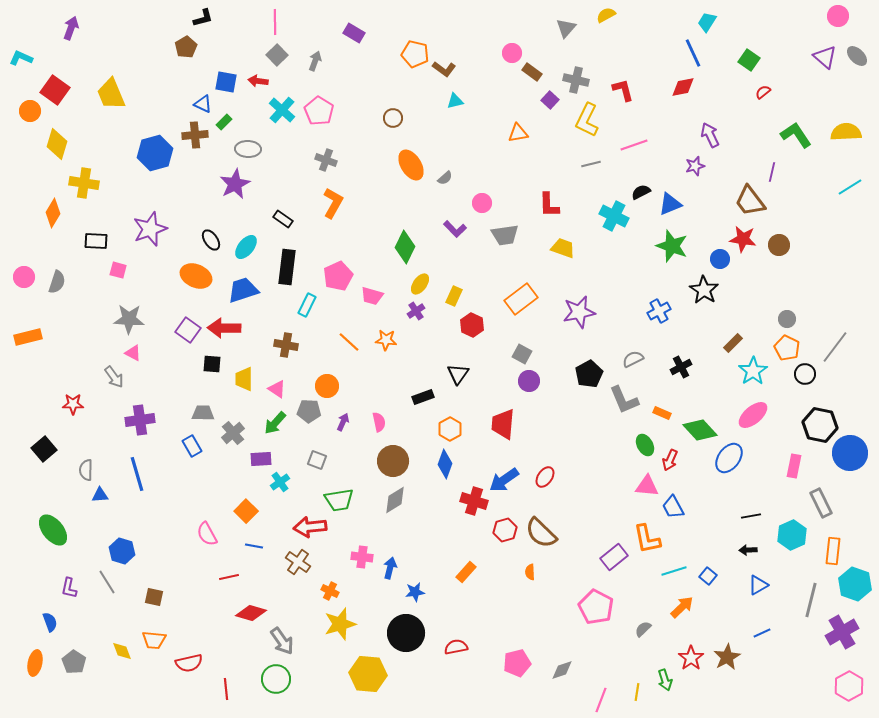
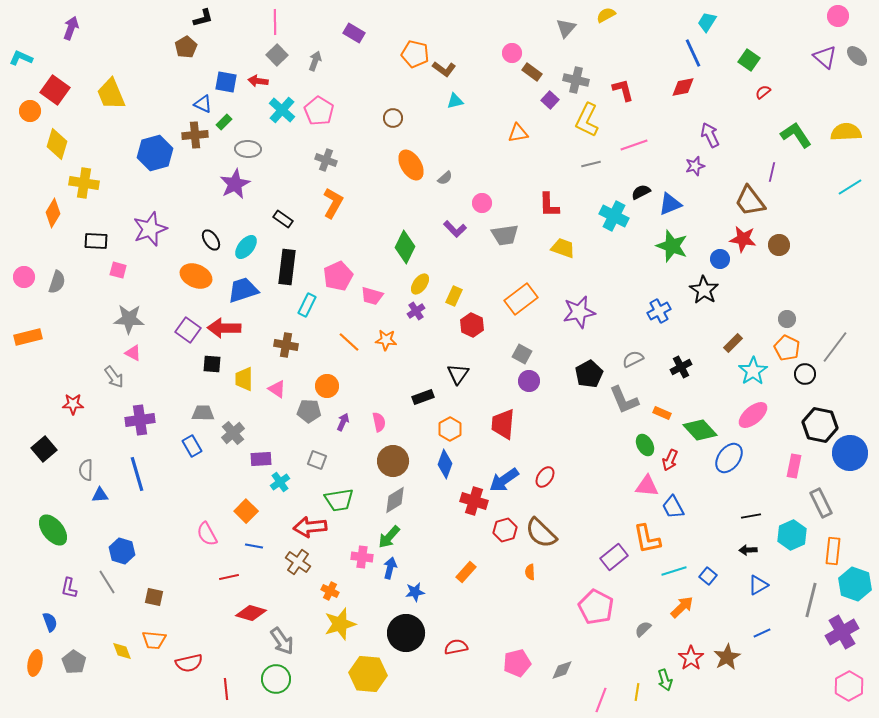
green arrow at (275, 423): moved 114 px right, 114 px down
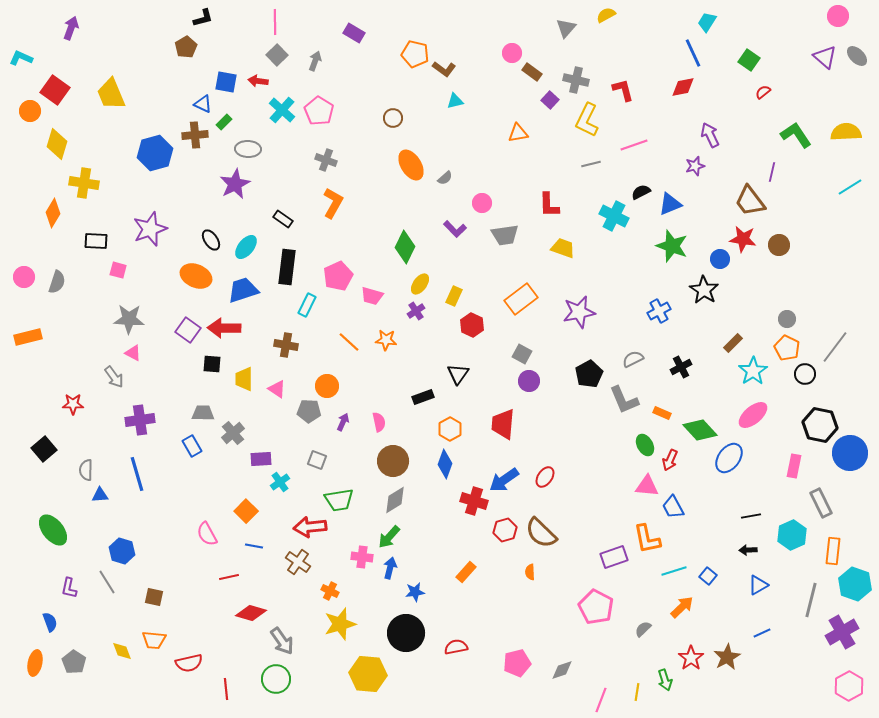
purple rectangle at (614, 557): rotated 20 degrees clockwise
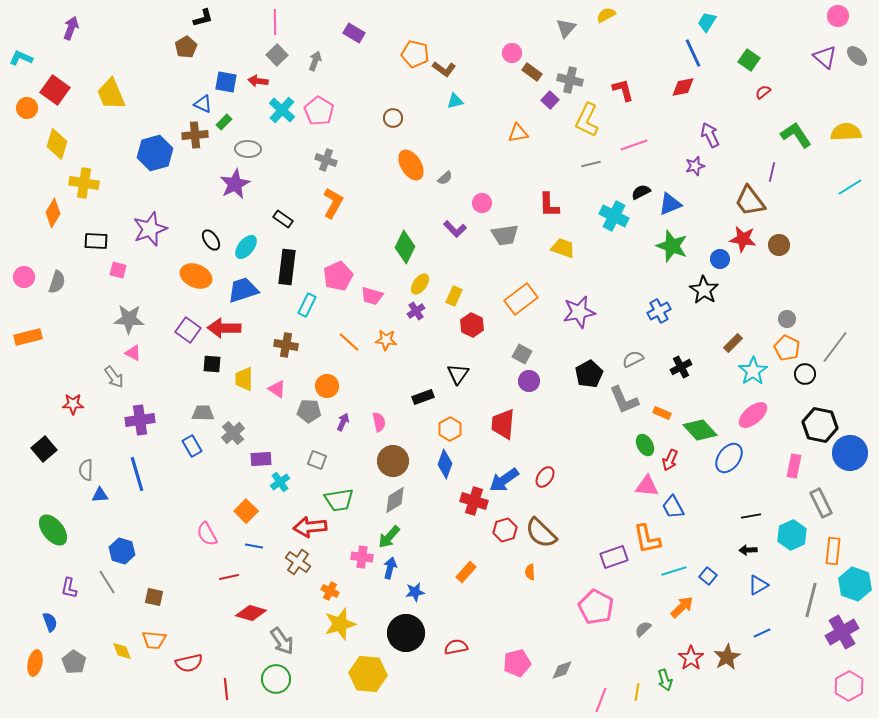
gray cross at (576, 80): moved 6 px left
orange circle at (30, 111): moved 3 px left, 3 px up
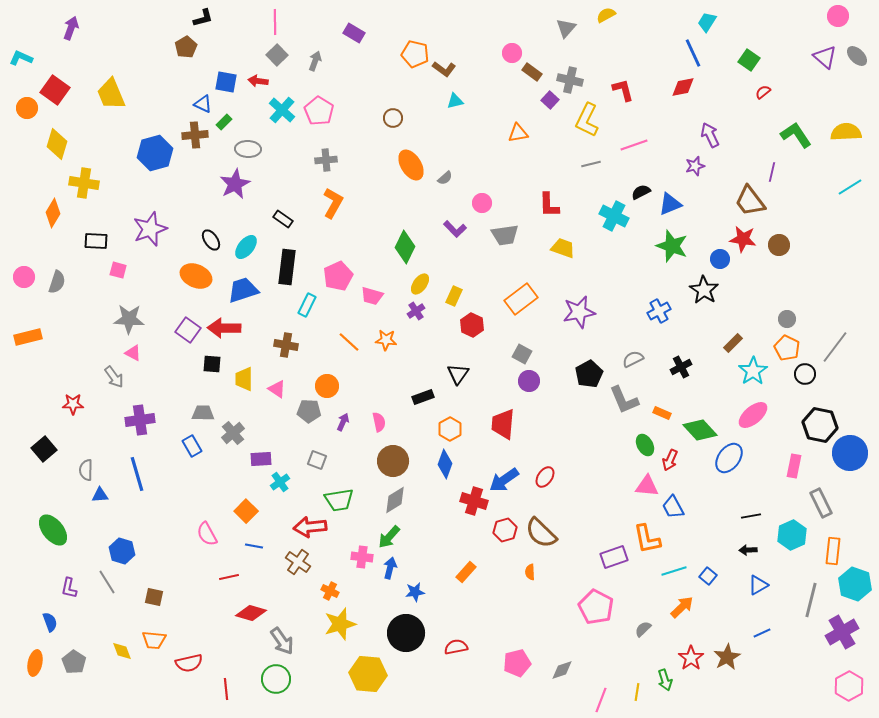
gray cross at (326, 160): rotated 25 degrees counterclockwise
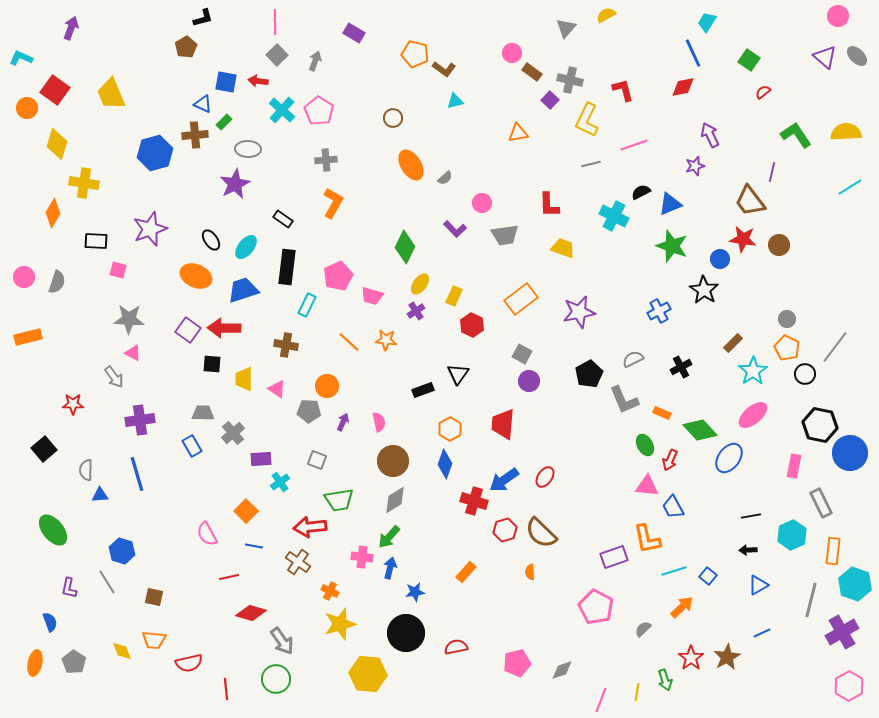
black rectangle at (423, 397): moved 7 px up
